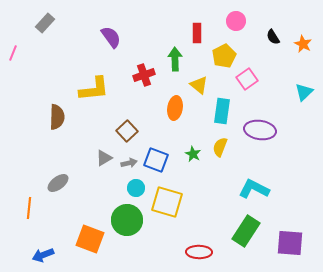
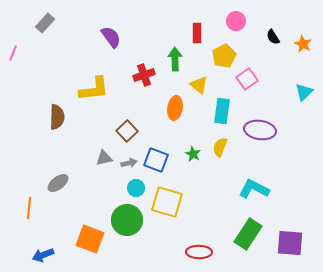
gray triangle: rotated 18 degrees clockwise
green rectangle: moved 2 px right, 3 px down
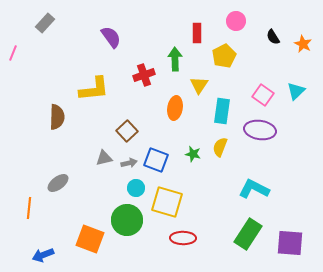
pink square: moved 16 px right, 16 px down; rotated 20 degrees counterclockwise
yellow triangle: rotated 24 degrees clockwise
cyan triangle: moved 8 px left, 1 px up
green star: rotated 14 degrees counterclockwise
red ellipse: moved 16 px left, 14 px up
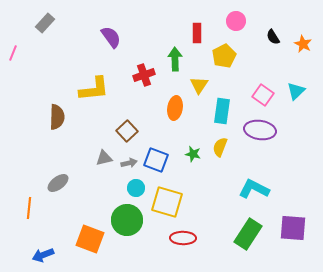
purple square: moved 3 px right, 15 px up
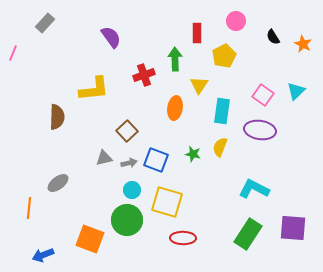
cyan circle: moved 4 px left, 2 px down
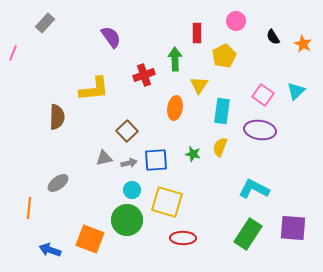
blue square: rotated 25 degrees counterclockwise
blue arrow: moved 7 px right, 5 px up; rotated 40 degrees clockwise
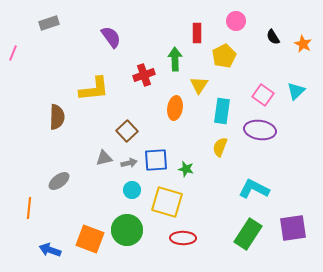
gray rectangle: moved 4 px right; rotated 30 degrees clockwise
green star: moved 7 px left, 15 px down
gray ellipse: moved 1 px right, 2 px up
green circle: moved 10 px down
purple square: rotated 12 degrees counterclockwise
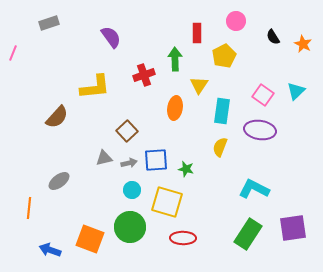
yellow L-shape: moved 1 px right, 2 px up
brown semicircle: rotated 40 degrees clockwise
green circle: moved 3 px right, 3 px up
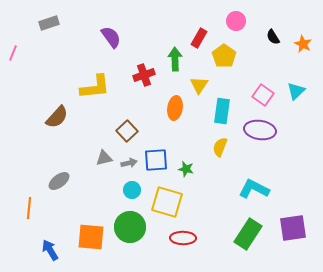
red rectangle: moved 2 px right, 5 px down; rotated 30 degrees clockwise
yellow pentagon: rotated 10 degrees counterclockwise
orange square: moved 1 px right, 2 px up; rotated 16 degrees counterclockwise
blue arrow: rotated 40 degrees clockwise
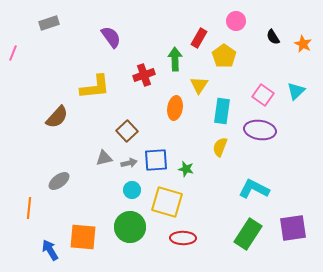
orange square: moved 8 px left
